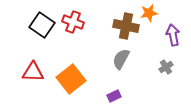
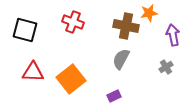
black square: moved 17 px left, 5 px down; rotated 20 degrees counterclockwise
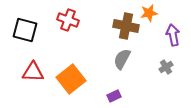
red cross: moved 5 px left, 2 px up
gray semicircle: moved 1 px right
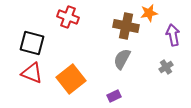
red cross: moved 3 px up
black square: moved 7 px right, 13 px down
red triangle: moved 1 px left, 1 px down; rotated 20 degrees clockwise
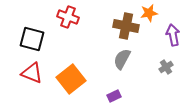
black square: moved 4 px up
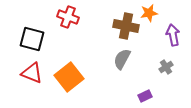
orange square: moved 2 px left, 2 px up
purple rectangle: moved 31 px right
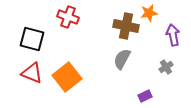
orange square: moved 2 px left
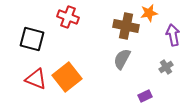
red triangle: moved 4 px right, 6 px down
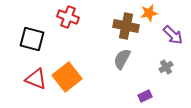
purple arrow: rotated 145 degrees clockwise
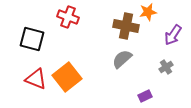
orange star: moved 1 px left, 1 px up
purple arrow: rotated 80 degrees clockwise
gray semicircle: rotated 20 degrees clockwise
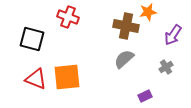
gray semicircle: moved 2 px right
orange square: rotated 32 degrees clockwise
